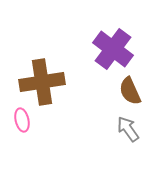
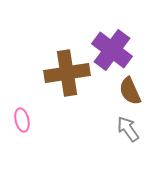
purple cross: moved 1 px left, 1 px down
brown cross: moved 25 px right, 9 px up
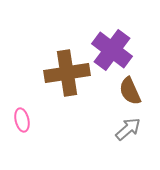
gray arrow: rotated 84 degrees clockwise
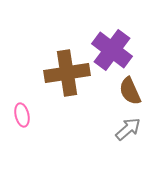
pink ellipse: moved 5 px up
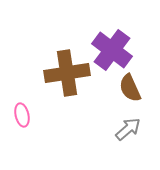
brown semicircle: moved 3 px up
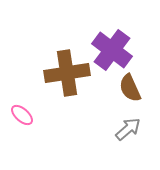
pink ellipse: rotated 35 degrees counterclockwise
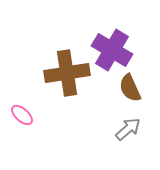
purple cross: rotated 6 degrees counterclockwise
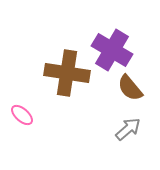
brown cross: rotated 18 degrees clockwise
brown semicircle: rotated 16 degrees counterclockwise
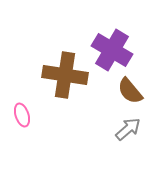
brown cross: moved 2 px left, 2 px down
brown semicircle: moved 3 px down
pink ellipse: rotated 30 degrees clockwise
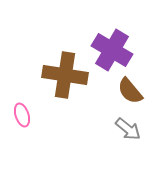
gray arrow: rotated 80 degrees clockwise
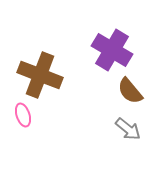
brown cross: moved 25 px left; rotated 12 degrees clockwise
pink ellipse: moved 1 px right
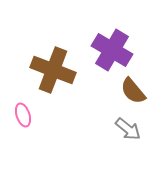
brown cross: moved 13 px right, 5 px up
brown semicircle: moved 3 px right
